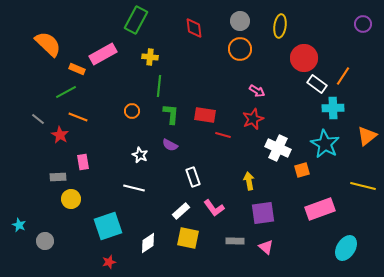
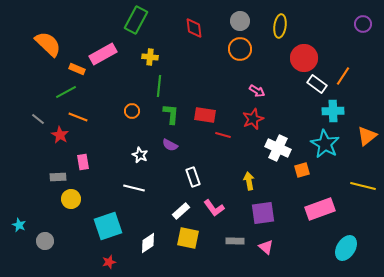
cyan cross at (333, 108): moved 3 px down
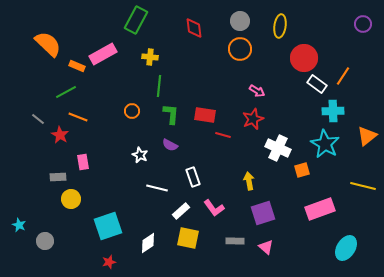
orange rectangle at (77, 69): moved 3 px up
white line at (134, 188): moved 23 px right
purple square at (263, 213): rotated 10 degrees counterclockwise
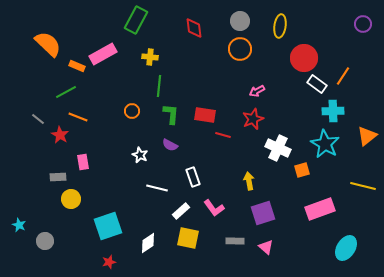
pink arrow at (257, 91): rotated 119 degrees clockwise
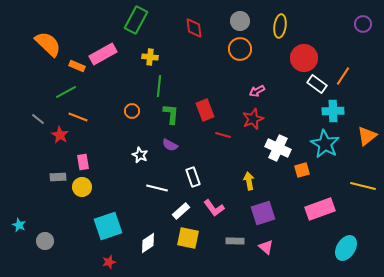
red rectangle at (205, 115): moved 5 px up; rotated 60 degrees clockwise
yellow circle at (71, 199): moved 11 px right, 12 px up
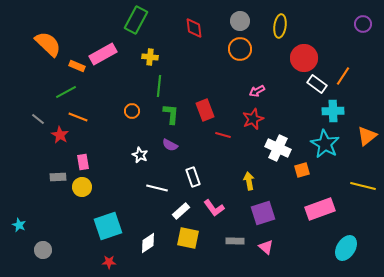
gray circle at (45, 241): moved 2 px left, 9 px down
red star at (109, 262): rotated 16 degrees clockwise
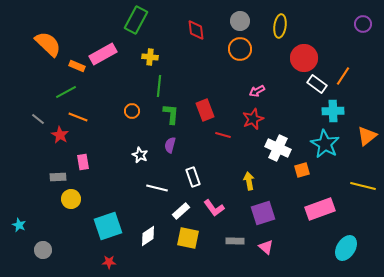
red diamond at (194, 28): moved 2 px right, 2 px down
purple semicircle at (170, 145): rotated 77 degrees clockwise
yellow circle at (82, 187): moved 11 px left, 12 px down
white diamond at (148, 243): moved 7 px up
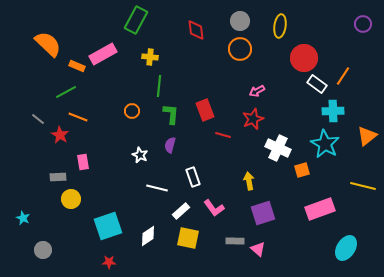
cyan star at (19, 225): moved 4 px right, 7 px up
pink triangle at (266, 247): moved 8 px left, 2 px down
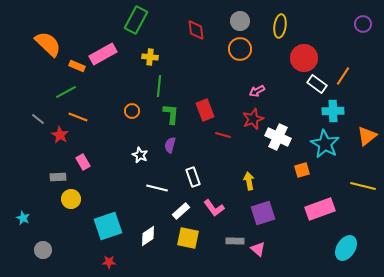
white cross at (278, 148): moved 11 px up
pink rectangle at (83, 162): rotated 21 degrees counterclockwise
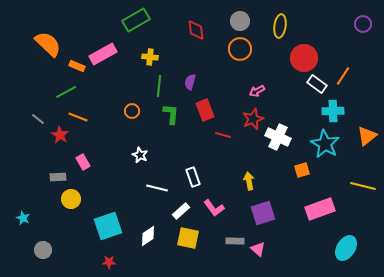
green rectangle at (136, 20): rotated 32 degrees clockwise
purple semicircle at (170, 145): moved 20 px right, 63 px up
